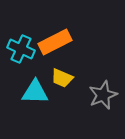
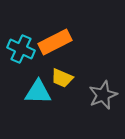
cyan triangle: moved 3 px right
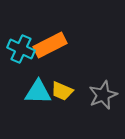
orange rectangle: moved 5 px left, 3 px down
yellow trapezoid: moved 13 px down
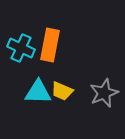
orange rectangle: rotated 52 degrees counterclockwise
cyan cross: moved 1 px up
gray star: moved 1 px right, 2 px up
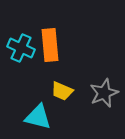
orange rectangle: rotated 16 degrees counterclockwise
cyan triangle: moved 25 px down; rotated 12 degrees clockwise
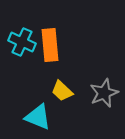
cyan cross: moved 1 px right, 6 px up
yellow trapezoid: rotated 20 degrees clockwise
cyan triangle: rotated 8 degrees clockwise
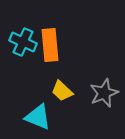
cyan cross: moved 1 px right
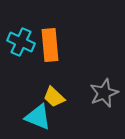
cyan cross: moved 2 px left
yellow trapezoid: moved 8 px left, 6 px down
